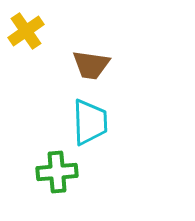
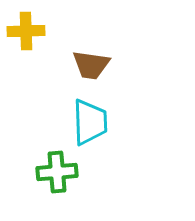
yellow cross: rotated 33 degrees clockwise
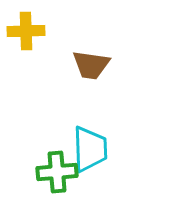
cyan trapezoid: moved 27 px down
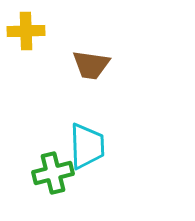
cyan trapezoid: moved 3 px left, 3 px up
green cross: moved 4 px left, 1 px down; rotated 9 degrees counterclockwise
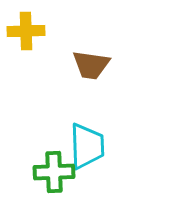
green cross: moved 1 px right, 1 px up; rotated 12 degrees clockwise
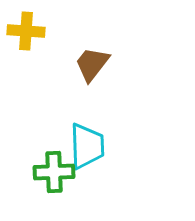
yellow cross: rotated 6 degrees clockwise
brown trapezoid: moved 1 px right, 1 px up; rotated 120 degrees clockwise
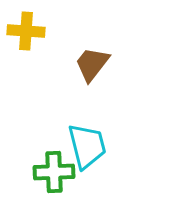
cyan trapezoid: rotated 12 degrees counterclockwise
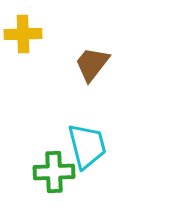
yellow cross: moved 3 px left, 3 px down; rotated 6 degrees counterclockwise
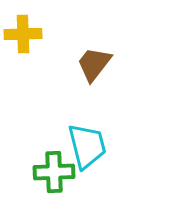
brown trapezoid: moved 2 px right
